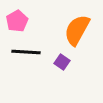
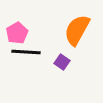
pink pentagon: moved 12 px down
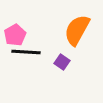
pink pentagon: moved 2 px left, 2 px down
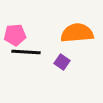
orange semicircle: moved 3 px down; rotated 56 degrees clockwise
pink pentagon: rotated 25 degrees clockwise
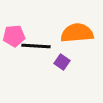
pink pentagon: moved 1 px left, 1 px down
black line: moved 10 px right, 6 px up
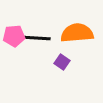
black line: moved 8 px up
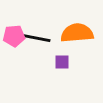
black line: rotated 8 degrees clockwise
purple square: rotated 35 degrees counterclockwise
